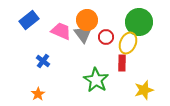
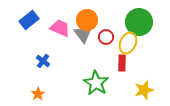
pink trapezoid: moved 1 px left, 3 px up
green star: moved 3 px down
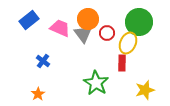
orange circle: moved 1 px right, 1 px up
red circle: moved 1 px right, 4 px up
yellow star: moved 1 px right
